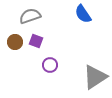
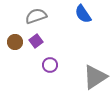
gray semicircle: moved 6 px right
purple square: rotated 32 degrees clockwise
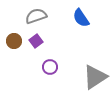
blue semicircle: moved 2 px left, 4 px down
brown circle: moved 1 px left, 1 px up
purple circle: moved 2 px down
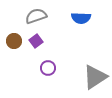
blue semicircle: rotated 54 degrees counterclockwise
purple circle: moved 2 px left, 1 px down
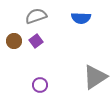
purple circle: moved 8 px left, 17 px down
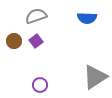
blue semicircle: moved 6 px right
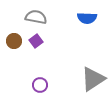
gray semicircle: moved 1 px down; rotated 30 degrees clockwise
gray triangle: moved 2 px left, 2 px down
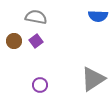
blue semicircle: moved 11 px right, 2 px up
